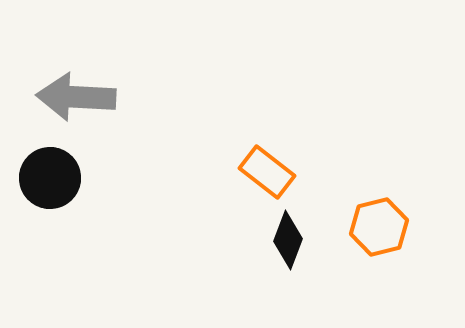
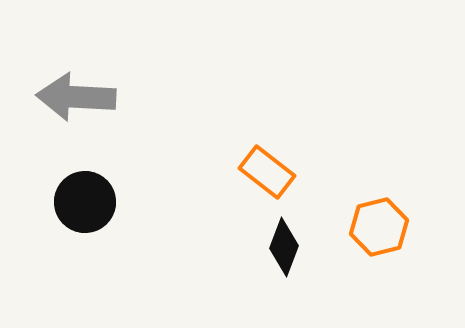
black circle: moved 35 px right, 24 px down
black diamond: moved 4 px left, 7 px down
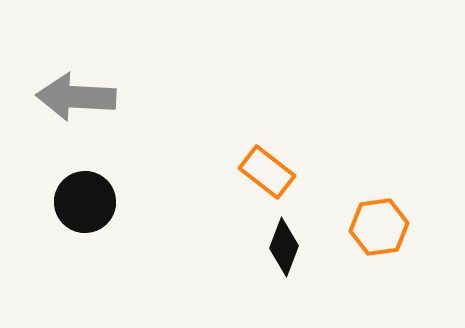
orange hexagon: rotated 6 degrees clockwise
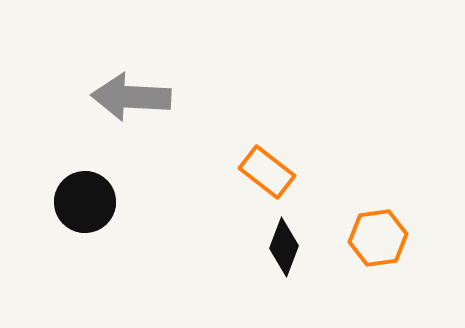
gray arrow: moved 55 px right
orange hexagon: moved 1 px left, 11 px down
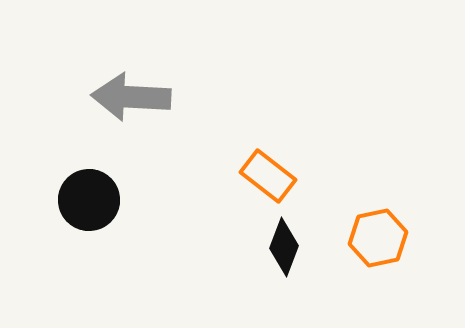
orange rectangle: moved 1 px right, 4 px down
black circle: moved 4 px right, 2 px up
orange hexagon: rotated 4 degrees counterclockwise
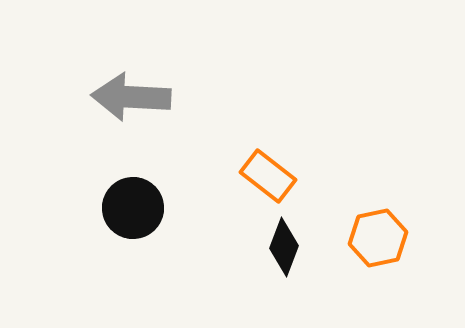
black circle: moved 44 px right, 8 px down
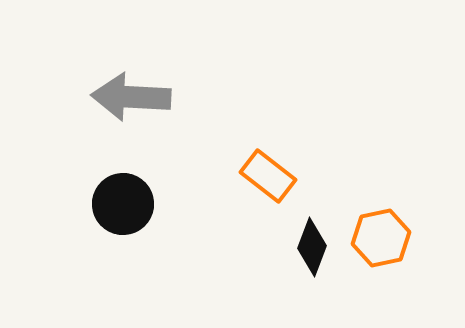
black circle: moved 10 px left, 4 px up
orange hexagon: moved 3 px right
black diamond: moved 28 px right
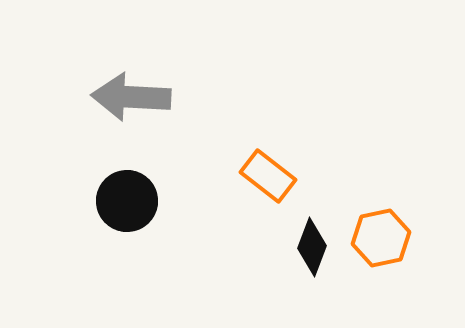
black circle: moved 4 px right, 3 px up
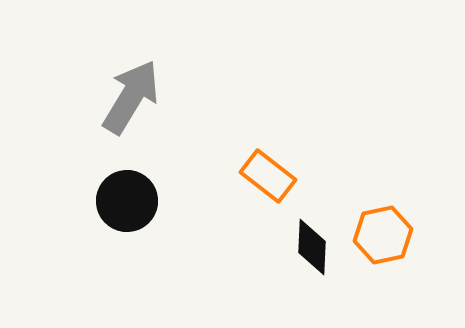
gray arrow: rotated 118 degrees clockwise
orange hexagon: moved 2 px right, 3 px up
black diamond: rotated 18 degrees counterclockwise
